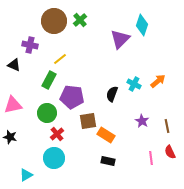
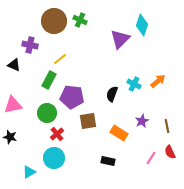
green cross: rotated 24 degrees counterclockwise
purple star: rotated 16 degrees clockwise
orange rectangle: moved 13 px right, 2 px up
pink line: rotated 40 degrees clockwise
cyan triangle: moved 3 px right, 3 px up
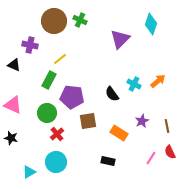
cyan diamond: moved 9 px right, 1 px up
black semicircle: rotated 56 degrees counterclockwise
pink triangle: rotated 36 degrees clockwise
black star: moved 1 px right, 1 px down
cyan circle: moved 2 px right, 4 px down
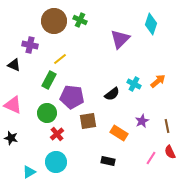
black semicircle: rotated 91 degrees counterclockwise
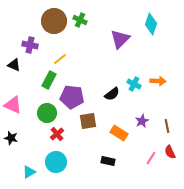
orange arrow: rotated 42 degrees clockwise
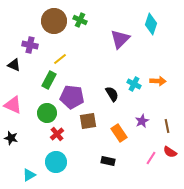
black semicircle: rotated 84 degrees counterclockwise
orange rectangle: rotated 24 degrees clockwise
red semicircle: rotated 32 degrees counterclockwise
cyan triangle: moved 3 px down
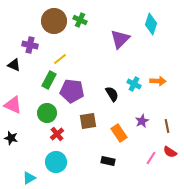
purple pentagon: moved 6 px up
cyan triangle: moved 3 px down
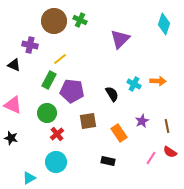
cyan diamond: moved 13 px right
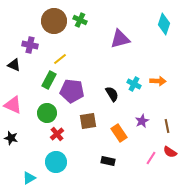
purple triangle: rotated 30 degrees clockwise
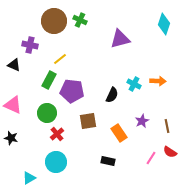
black semicircle: moved 1 px down; rotated 56 degrees clockwise
